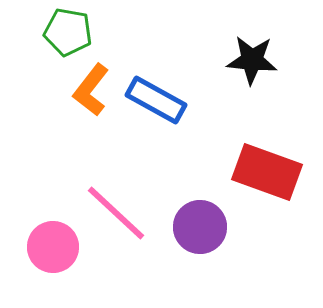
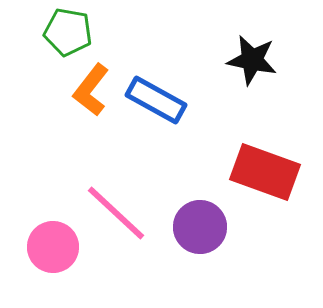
black star: rotated 6 degrees clockwise
red rectangle: moved 2 px left
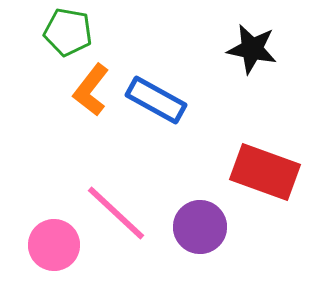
black star: moved 11 px up
pink circle: moved 1 px right, 2 px up
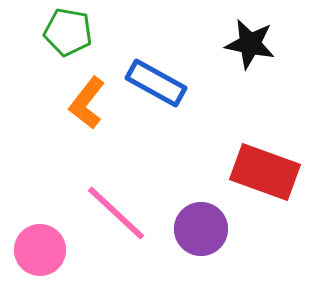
black star: moved 2 px left, 5 px up
orange L-shape: moved 4 px left, 13 px down
blue rectangle: moved 17 px up
purple circle: moved 1 px right, 2 px down
pink circle: moved 14 px left, 5 px down
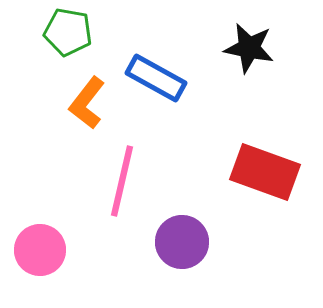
black star: moved 1 px left, 4 px down
blue rectangle: moved 5 px up
pink line: moved 6 px right, 32 px up; rotated 60 degrees clockwise
purple circle: moved 19 px left, 13 px down
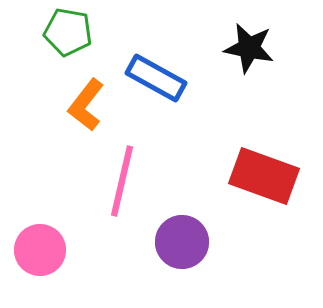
orange L-shape: moved 1 px left, 2 px down
red rectangle: moved 1 px left, 4 px down
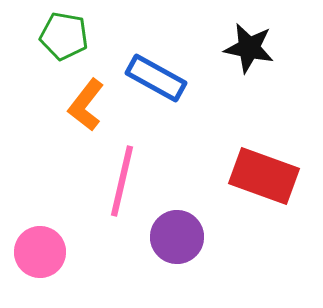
green pentagon: moved 4 px left, 4 px down
purple circle: moved 5 px left, 5 px up
pink circle: moved 2 px down
